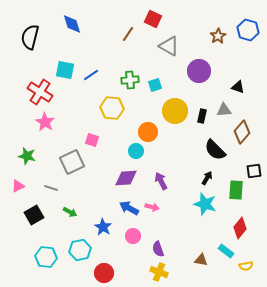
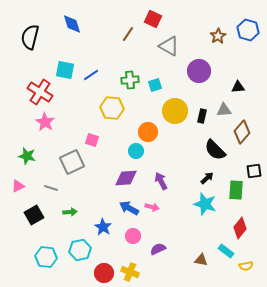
black triangle at (238, 87): rotated 24 degrees counterclockwise
black arrow at (207, 178): rotated 16 degrees clockwise
green arrow at (70, 212): rotated 32 degrees counterclockwise
purple semicircle at (158, 249): rotated 84 degrees clockwise
yellow cross at (159, 272): moved 29 px left
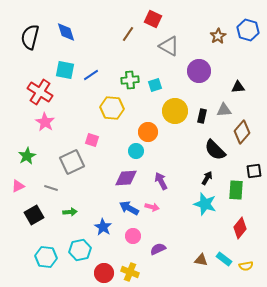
blue diamond at (72, 24): moved 6 px left, 8 px down
green star at (27, 156): rotated 30 degrees clockwise
black arrow at (207, 178): rotated 16 degrees counterclockwise
cyan rectangle at (226, 251): moved 2 px left, 8 px down
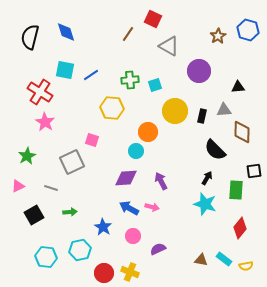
brown diamond at (242, 132): rotated 40 degrees counterclockwise
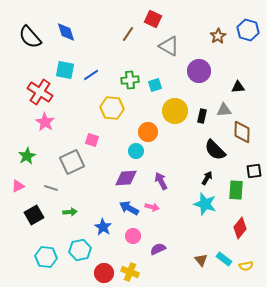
black semicircle at (30, 37): rotated 55 degrees counterclockwise
brown triangle at (201, 260): rotated 40 degrees clockwise
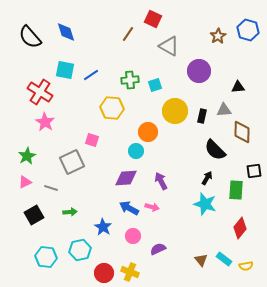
pink triangle at (18, 186): moved 7 px right, 4 px up
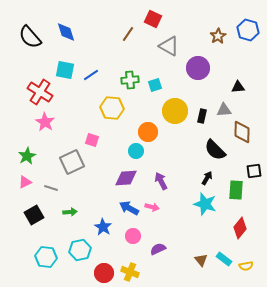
purple circle at (199, 71): moved 1 px left, 3 px up
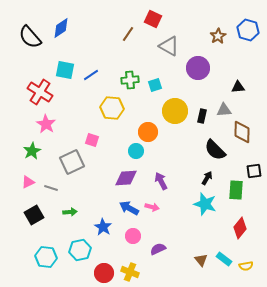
blue diamond at (66, 32): moved 5 px left, 4 px up; rotated 75 degrees clockwise
pink star at (45, 122): moved 1 px right, 2 px down
green star at (27, 156): moved 5 px right, 5 px up
pink triangle at (25, 182): moved 3 px right
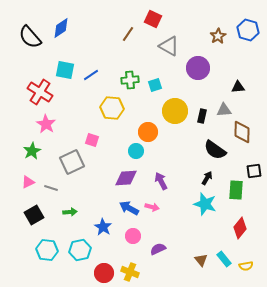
black semicircle at (215, 150): rotated 10 degrees counterclockwise
cyan hexagon at (46, 257): moved 1 px right, 7 px up
cyan rectangle at (224, 259): rotated 14 degrees clockwise
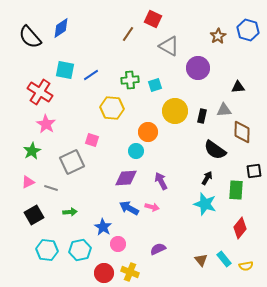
pink circle at (133, 236): moved 15 px left, 8 px down
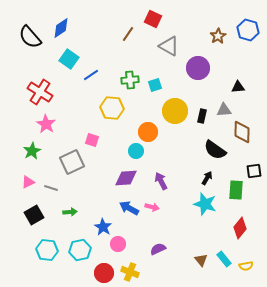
cyan square at (65, 70): moved 4 px right, 11 px up; rotated 24 degrees clockwise
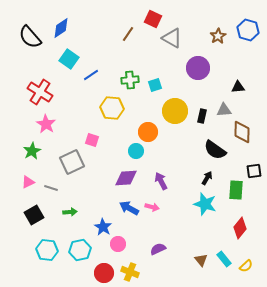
gray triangle at (169, 46): moved 3 px right, 8 px up
yellow semicircle at (246, 266): rotated 32 degrees counterclockwise
